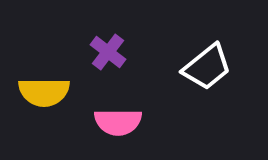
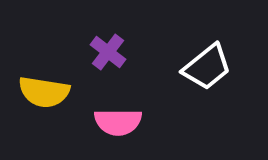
yellow semicircle: rotated 9 degrees clockwise
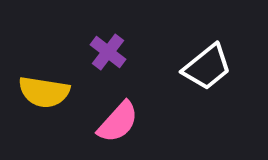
pink semicircle: rotated 48 degrees counterclockwise
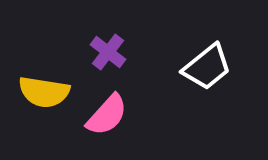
pink semicircle: moved 11 px left, 7 px up
